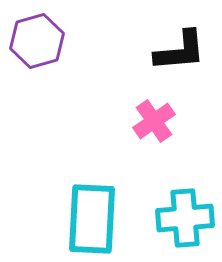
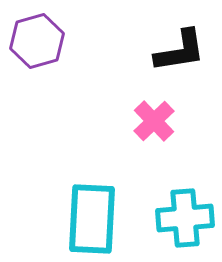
black L-shape: rotated 4 degrees counterclockwise
pink cross: rotated 9 degrees counterclockwise
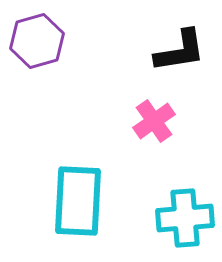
pink cross: rotated 9 degrees clockwise
cyan rectangle: moved 14 px left, 18 px up
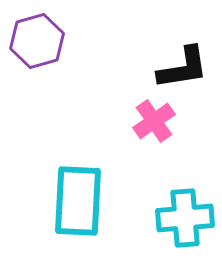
black L-shape: moved 3 px right, 17 px down
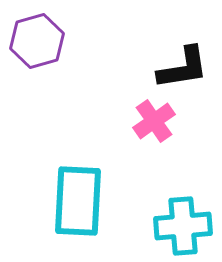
cyan cross: moved 2 px left, 8 px down
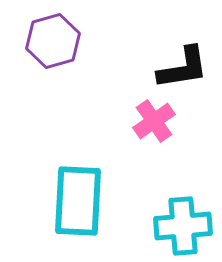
purple hexagon: moved 16 px right
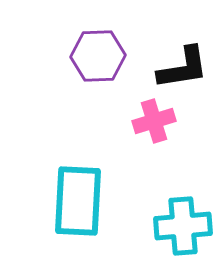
purple hexagon: moved 45 px right, 15 px down; rotated 14 degrees clockwise
pink cross: rotated 18 degrees clockwise
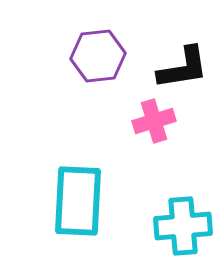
purple hexagon: rotated 4 degrees counterclockwise
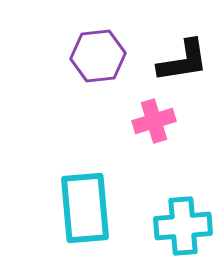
black L-shape: moved 7 px up
cyan rectangle: moved 7 px right, 7 px down; rotated 8 degrees counterclockwise
